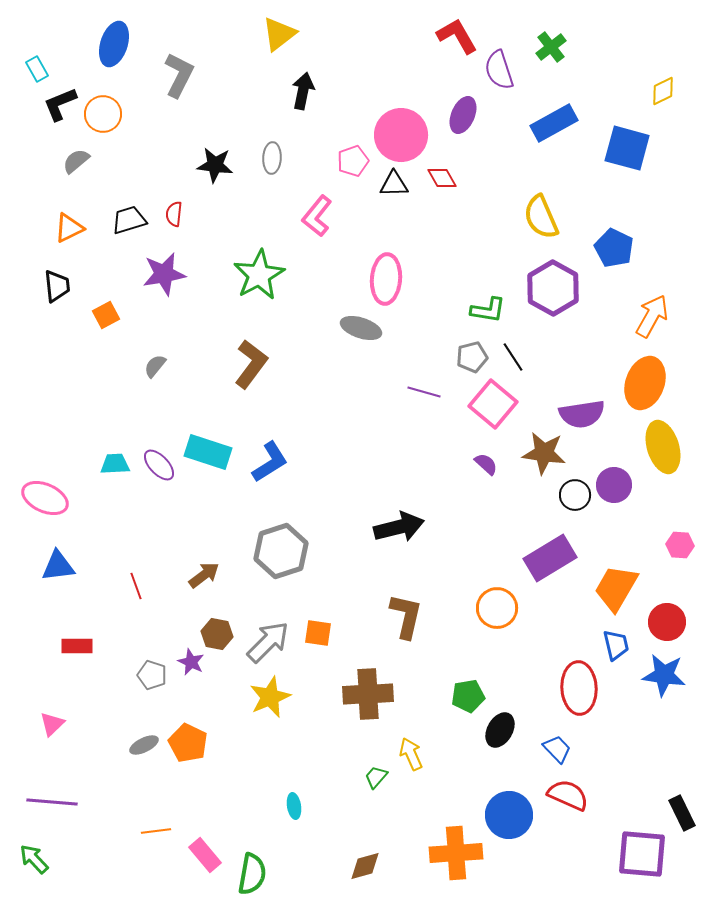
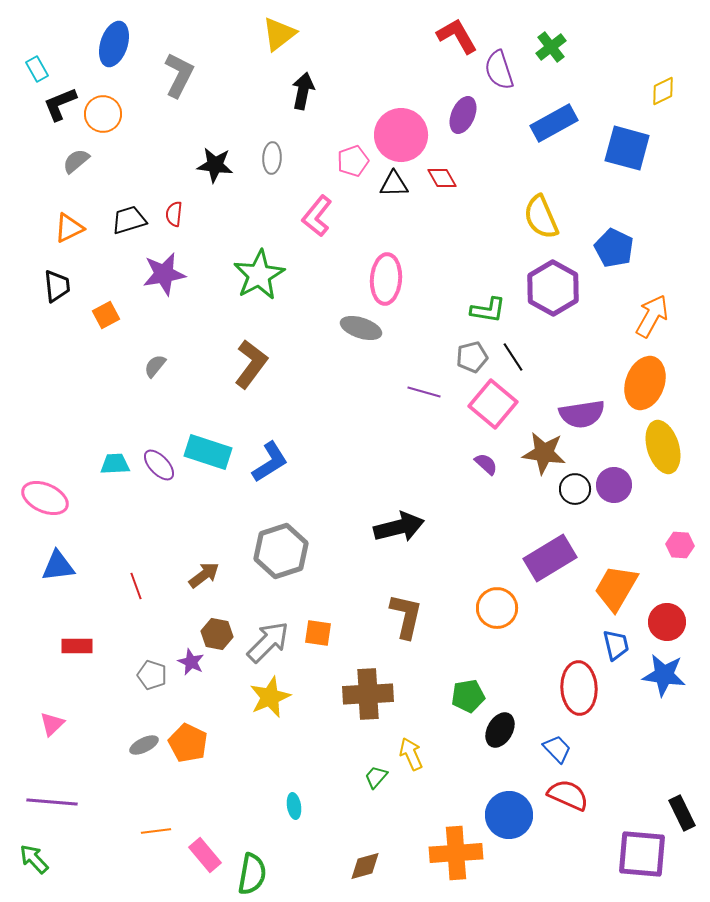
black circle at (575, 495): moved 6 px up
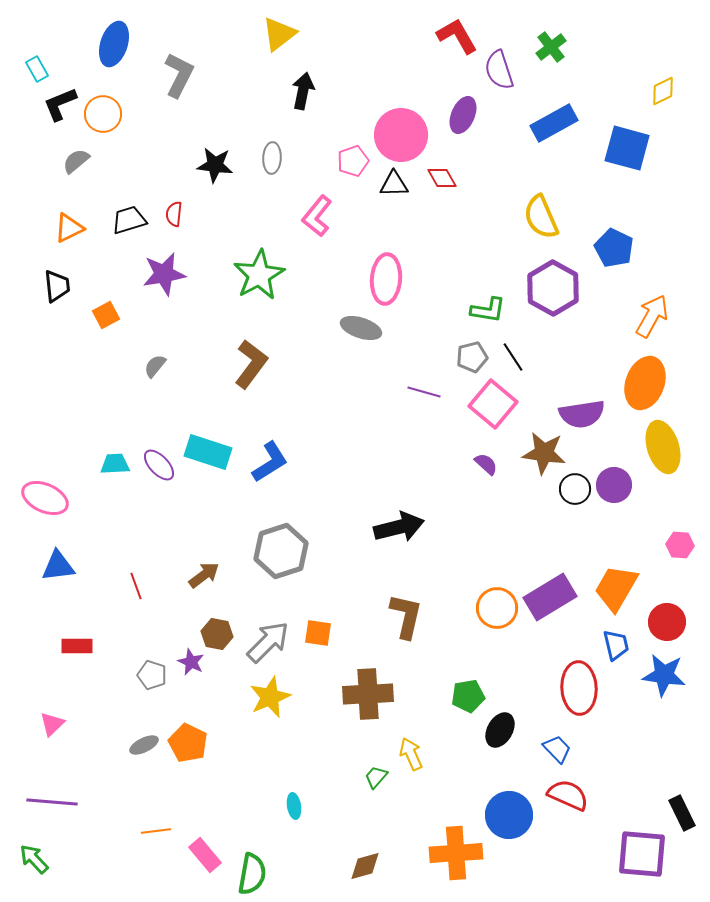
purple rectangle at (550, 558): moved 39 px down
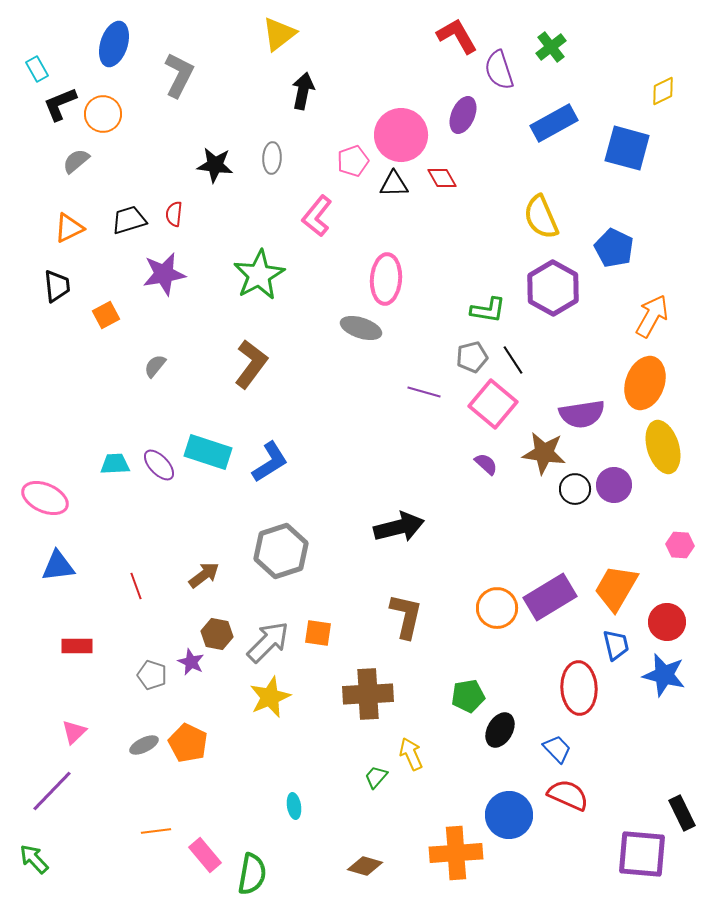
black line at (513, 357): moved 3 px down
blue star at (664, 675): rotated 6 degrees clockwise
pink triangle at (52, 724): moved 22 px right, 8 px down
purple line at (52, 802): moved 11 px up; rotated 51 degrees counterclockwise
brown diamond at (365, 866): rotated 32 degrees clockwise
